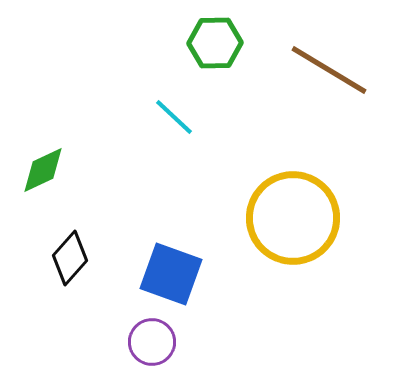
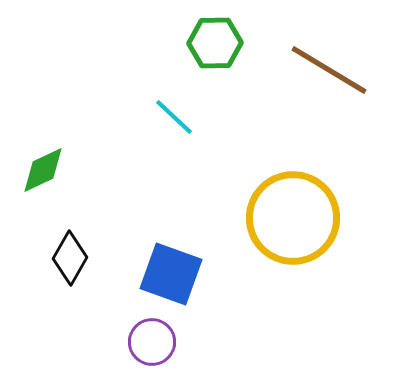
black diamond: rotated 12 degrees counterclockwise
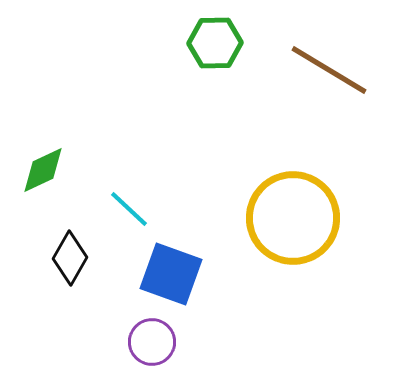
cyan line: moved 45 px left, 92 px down
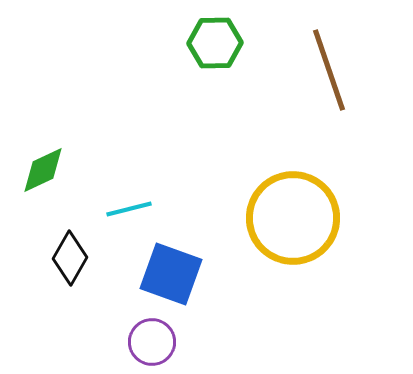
brown line: rotated 40 degrees clockwise
cyan line: rotated 57 degrees counterclockwise
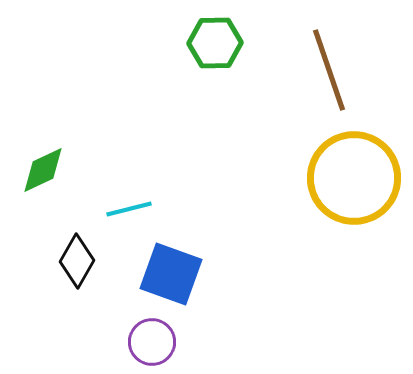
yellow circle: moved 61 px right, 40 px up
black diamond: moved 7 px right, 3 px down
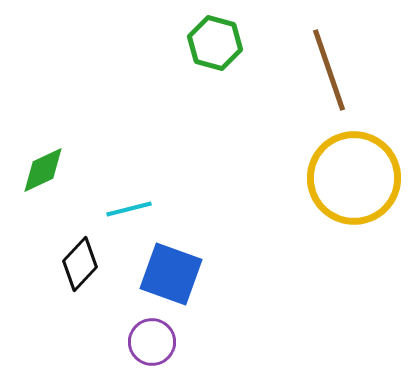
green hexagon: rotated 16 degrees clockwise
black diamond: moved 3 px right, 3 px down; rotated 14 degrees clockwise
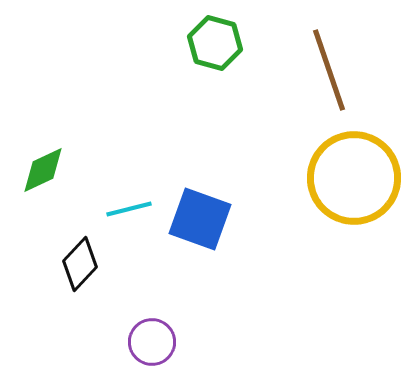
blue square: moved 29 px right, 55 px up
